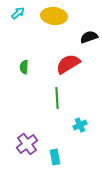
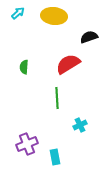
purple cross: rotated 15 degrees clockwise
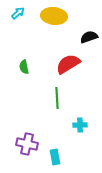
green semicircle: rotated 16 degrees counterclockwise
cyan cross: rotated 24 degrees clockwise
purple cross: rotated 35 degrees clockwise
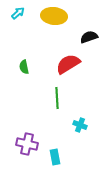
cyan cross: rotated 24 degrees clockwise
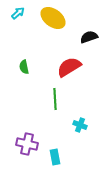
yellow ellipse: moved 1 px left, 2 px down; rotated 30 degrees clockwise
red semicircle: moved 1 px right, 3 px down
green line: moved 2 px left, 1 px down
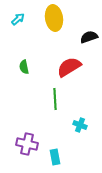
cyan arrow: moved 6 px down
yellow ellipse: moved 1 px right; rotated 45 degrees clockwise
